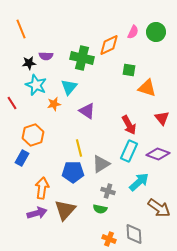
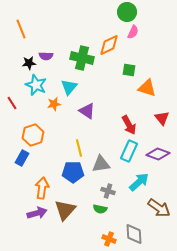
green circle: moved 29 px left, 20 px up
gray triangle: rotated 24 degrees clockwise
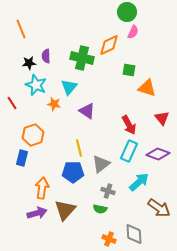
purple semicircle: rotated 88 degrees clockwise
orange star: rotated 24 degrees clockwise
blue rectangle: rotated 14 degrees counterclockwise
gray triangle: rotated 30 degrees counterclockwise
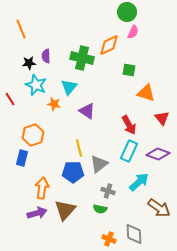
orange triangle: moved 1 px left, 5 px down
red line: moved 2 px left, 4 px up
gray triangle: moved 2 px left
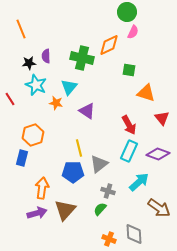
orange star: moved 2 px right, 1 px up
green semicircle: rotated 120 degrees clockwise
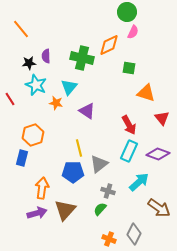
orange line: rotated 18 degrees counterclockwise
green square: moved 2 px up
gray diamond: rotated 30 degrees clockwise
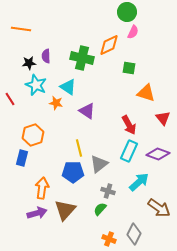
orange line: rotated 42 degrees counterclockwise
cyan triangle: moved 1 px left; rotated 36 degrees counterclockwise
red triangle: moved 1 px right
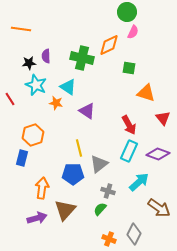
blue pentagon: moved 2 px down
purple arrow: moved 5 px down
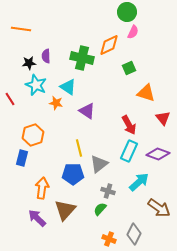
green square: rotated 32 degrees counterclockwise
purple arrow: rotated 120 degrees counterclockwise
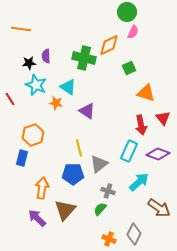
green cross: moved 2 px right
red arrow: moved 12 px right; rotated 18 degrees clockwise
